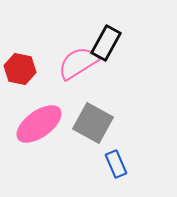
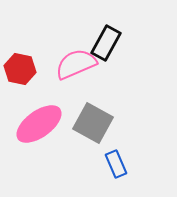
pink semicircle: moved 2 px left, 1 px down; rotated 9 degrees clockwise
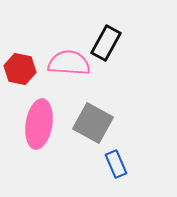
pink semicircle: moved 7 px left, 1 px up; rotated 27 degrees clockwise
pink ellipse: rotated 45 degrees counterclockwise
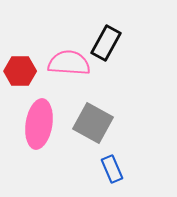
red hexagon: moved 2 px down; rotated 12 degrees counterclockwise
blue rectangle: moved 4 px left, 5 px down
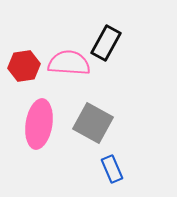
red hexagon: moved 4 px right, 5 px up; rotated 8 degrees counterclockwise
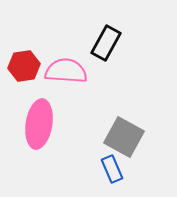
pink semicircle: moved 3 px left, 8 px down
gray square: moved 31 px right, 14 px down
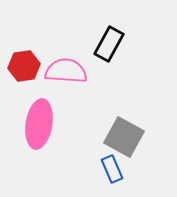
black rectangle: moved 3 px right, 1 px down
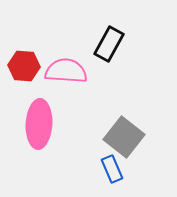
red hexagon: rotated 12 degrees clockwise
pink ellipse: rotated 6 degrees counterclockwise
gray square: rotated 9 degrees clockwise
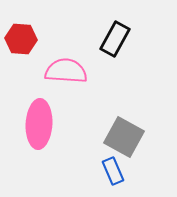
black rectangle: moved 6 px right, 5 px up
red hexagon: moved 3 px left, 27 px up
gray square: rotated 9 degrees counterclockwise
blue rectangle: moved 1 px right, 2 px down
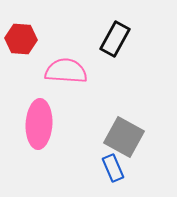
blue rectangle: moved 3 px up
